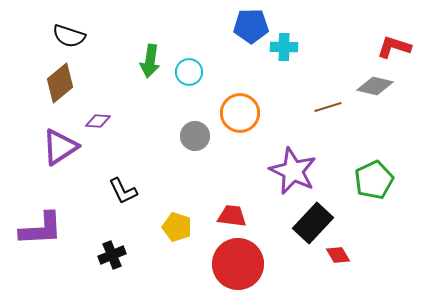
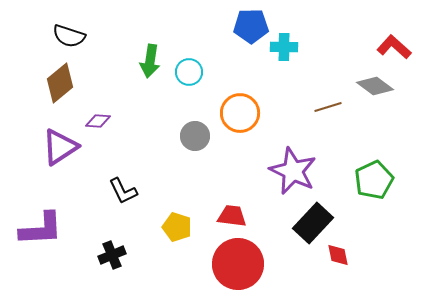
red L-shape: rotated 24 degrees clockwise
gray diamond: rotated 24 degrees clockwise
red diamond: rotated 20 degrees clockwise
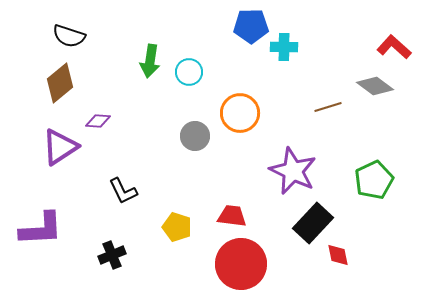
red circle: moved 3 px right
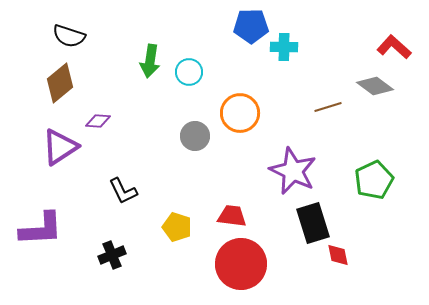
black rectangle: rotated 60 degrees counterclockwise
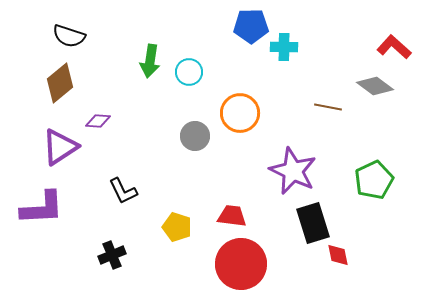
brown line: rotated 28 degrees clockwise
purple L-shape: moved 1 px right, 21 px up
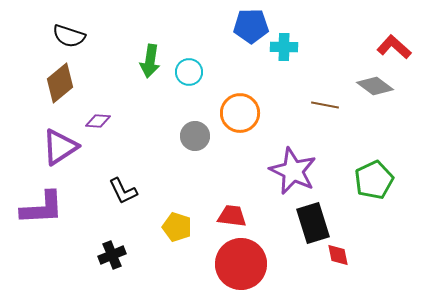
brown line: moved 3 px left, 2 px up
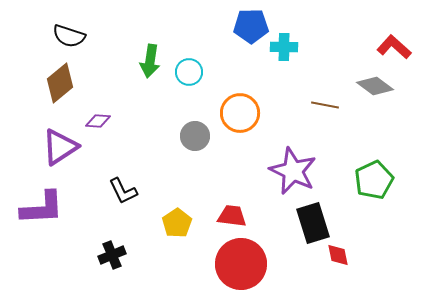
yellow pentagon: moved 4 px up; rotated 20 degrees clockwise
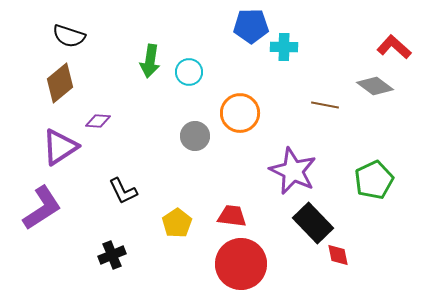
purple L-shape: rotated 30 degrees counterclockwise
black rectangle: rotated 27 degrees counterclockwise
